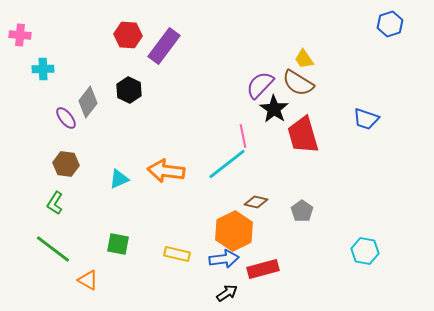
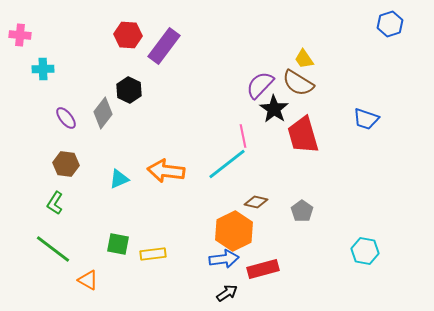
gray diamond: moved 15 px right, 11 px down
yellow rectangle: moved 24 px left; rotated 20 degrees counterclockwise
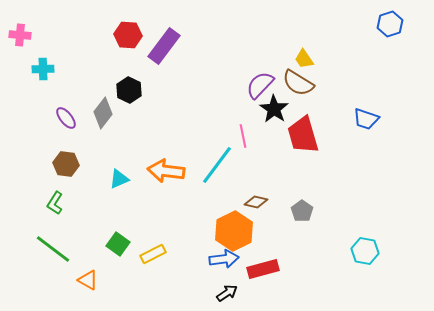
cyan line: moved 10 px left, 1 px down; rotated 15 degrees counterclockwise
green square: rotated 25 degrees clockwise
yellow rectangle: rotated 20 degrees counterclockwise
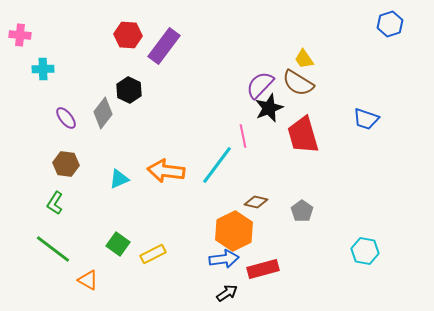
black star: moved 5 px left, 1 px up; rotated 16 degrees clockwise
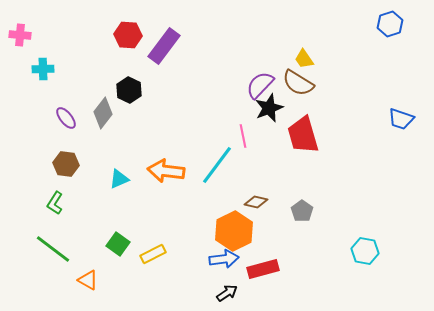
blue trapezoid: moved 35 px right
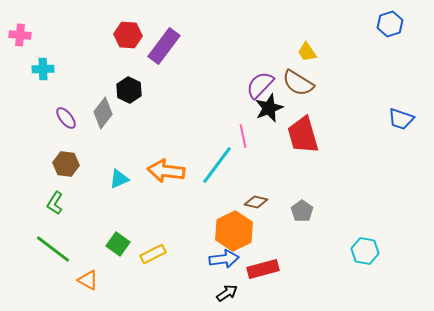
yellow trapezoid: moved 3 px right, 7 px up
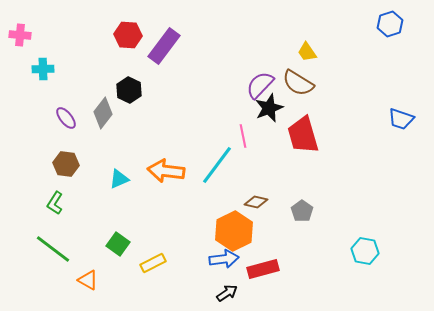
yellow rectangle: moved 9 px down
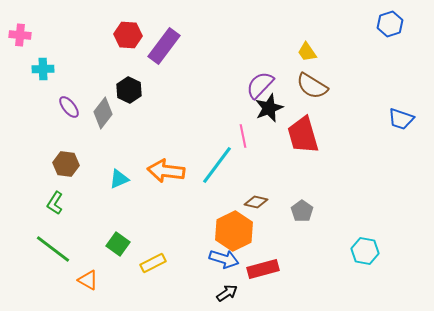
brown semicircle: moved 14 px right, 3 px down
purple ellipse: moved 3 px right, 11 px up
blue arrow: rotated 24 degrees clockwise
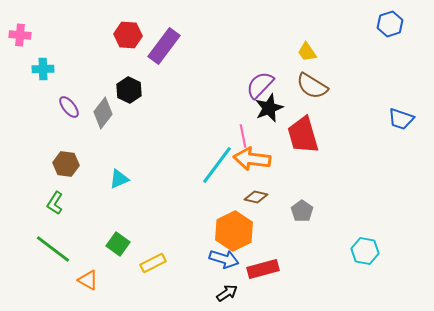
orange arrow: moved 86 px right, 12 px up
brown diamond: moved 5 px up
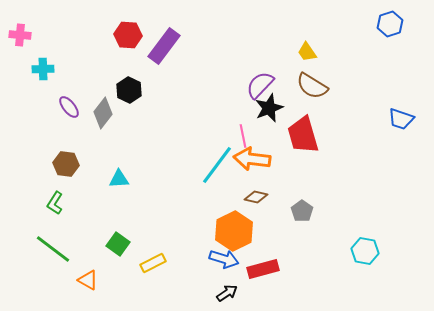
cyan triangle: rotated 20 degrees clockwise
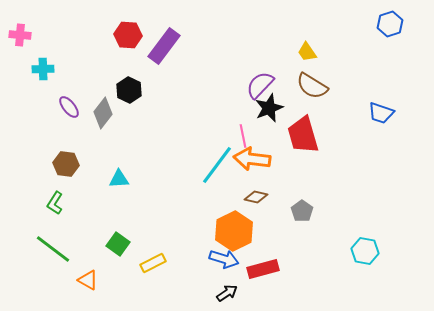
blue trapezoid: moved 20 px left, 6 px up
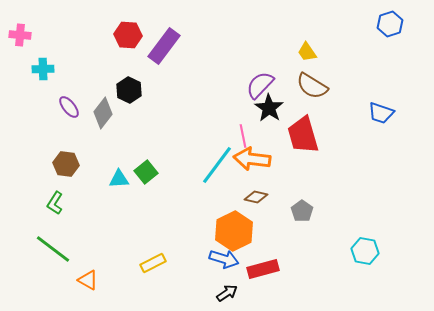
black star: rotated 16 degrees counterclockwise
green square: moved 28 px right, 72 px up; rotated 15 degrees clockwise
